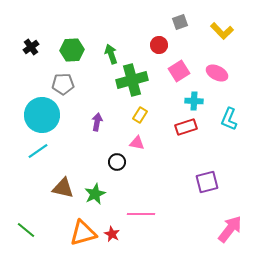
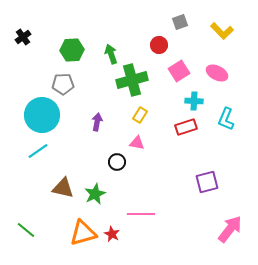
black cross: moved 8 px left, 10 px up
cyan L-shape: moved 3 px left
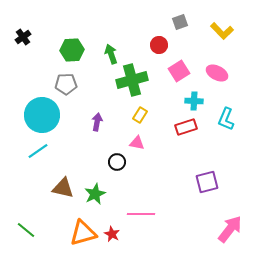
gray pentagon: moved 3 px right
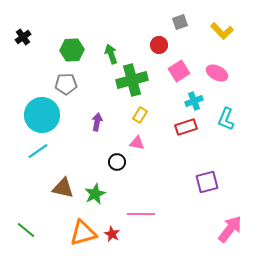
cyan cross: rotated 24 degrees counterclockwise
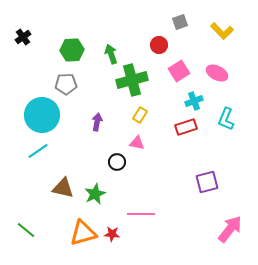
red star: rotated 21 degrees counterclockwise
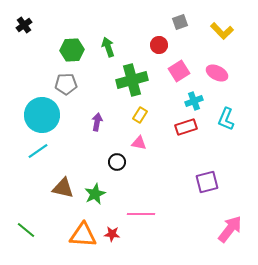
black cross: moved 1 px right, 12 px up
green arrow: moved 3 px left, 7 px up
pink triangle: moved 2 px right
orange triangle: moved 2 px down; rotated 20 degrees clockwise
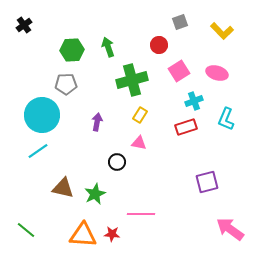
pink ellipse: rotated 10 degrees counterclockwise
pink arrow: rotated 92 degrees counterclockwise
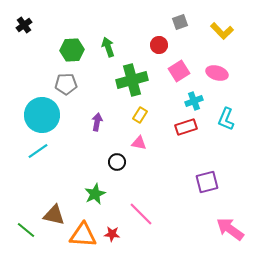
brown triangle: moved 9 px left, 27 px down
pink line: rotated 44 degrees clockwise
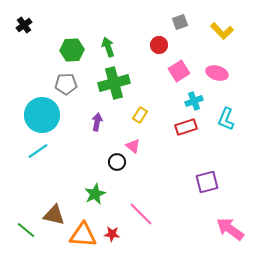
green cross: moved 18 px left, 3 px down
pink triangle: moved 6 px left, 3 px down; rotated 28 degrees clockwise
